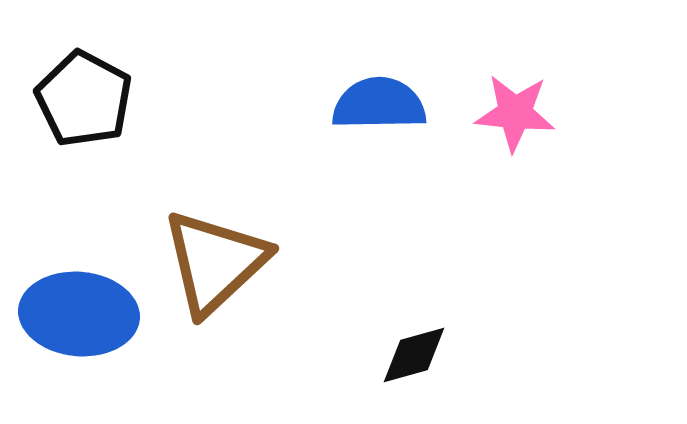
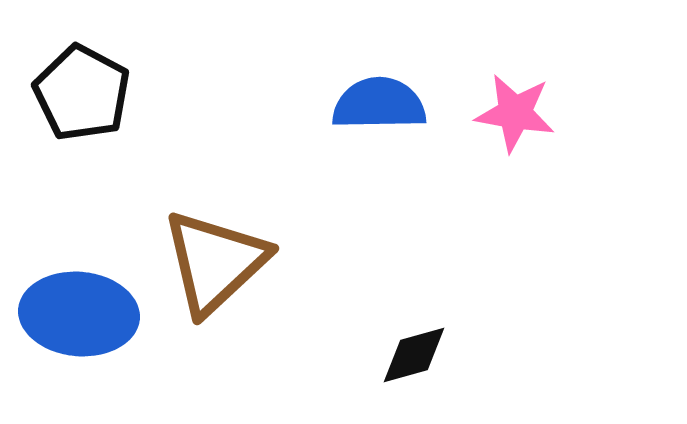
black pentagon: moved 2 px left, 6 px up
pink star: rotated 4 degrees clockwise
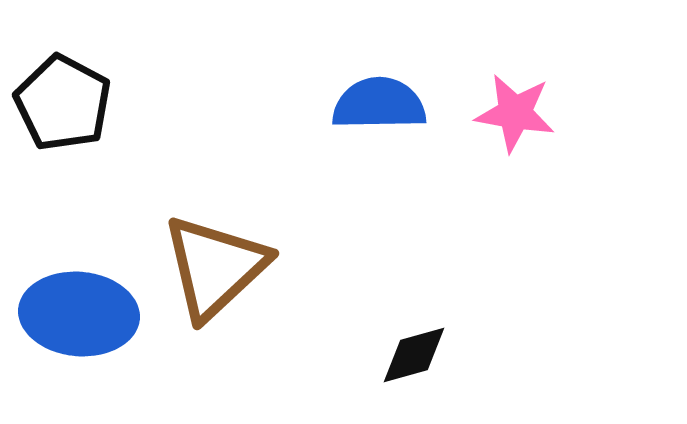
black pentagon: moved 19 px left, 10 px down
brown triangle: moved 5 px down
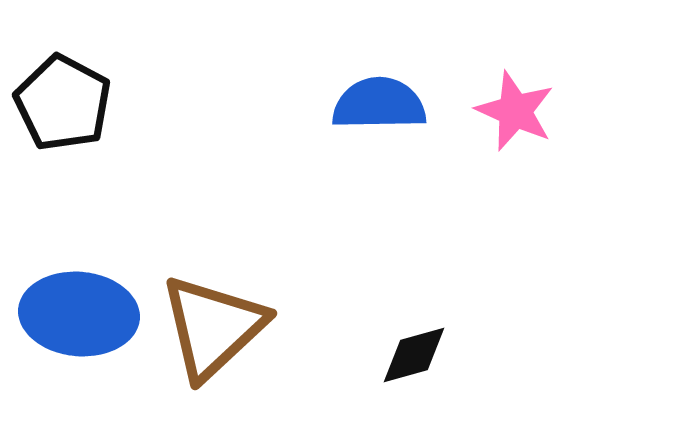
pink star: moved 2 px up; rotated 14 degrees clockwise
brown triangle: moved 2 px left, 60 px down
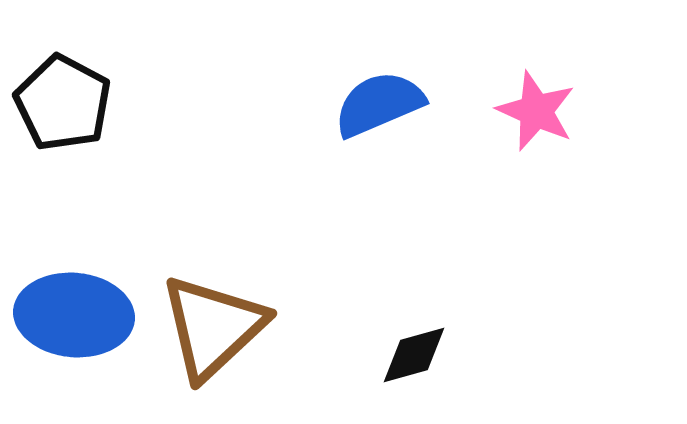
blue semicircle: rotated 22 degrees counterclockwise
pink star: moved 21 px right
blue ellipse: moved 5 px left, 1 px down
